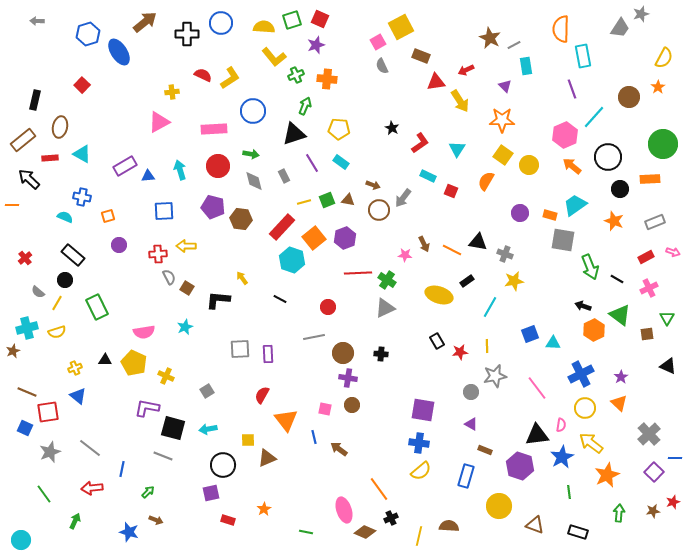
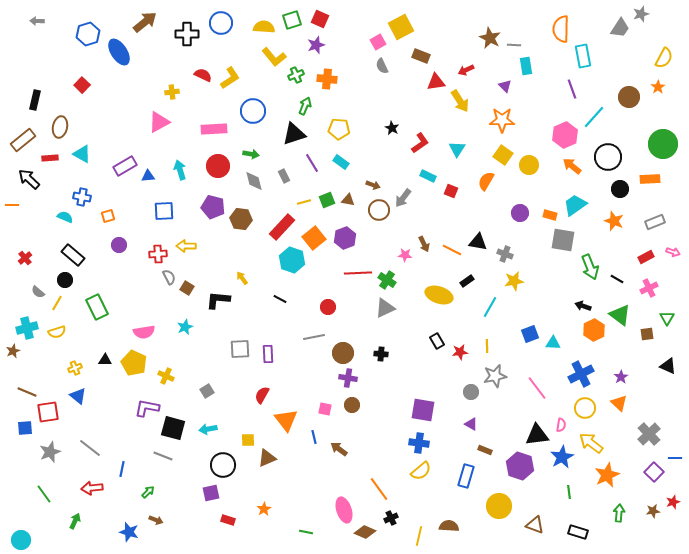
gray line at (514, 45): rotated 32 degrees clockwise
blue square at (25, 428): rotated 28 degrees counterclockwise
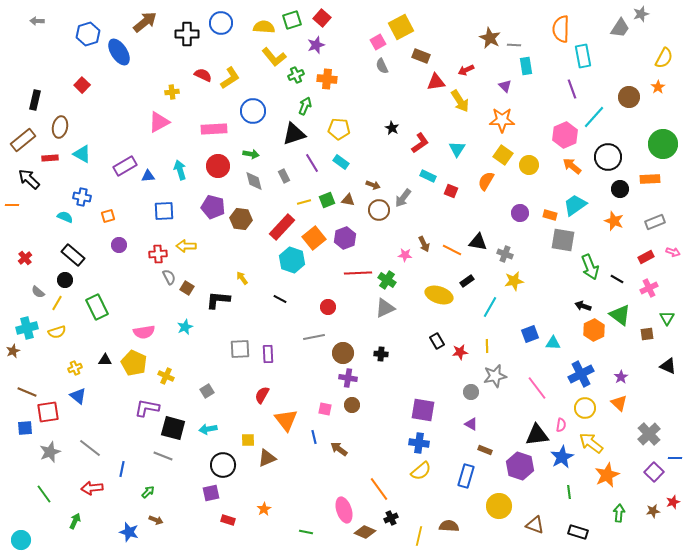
red square at (320, 19): moved 2 px right, 1 px up; rotated 18 degrees clockwise
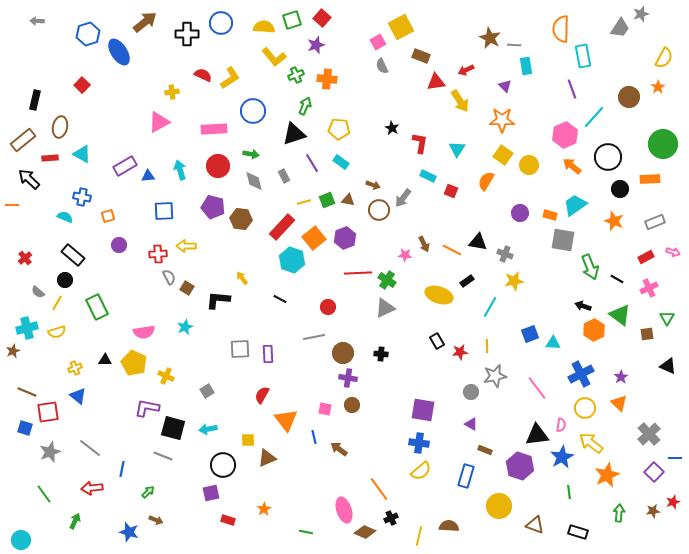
red L-shape at (420, 143): rotated 45 degrees counterclockwise
blue square at (25, 428): rotated 21 degrees clockwise
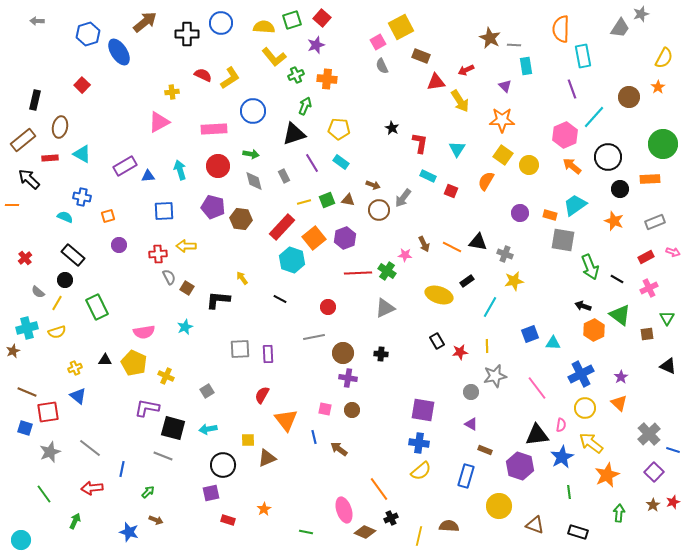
orange line at (452, 250): moved 3 px up
green cross at (387, 280): moved 9 px up
brown circle at (352, 405): moved 5 px down
blue line at (675, 458): moved 2 px left, 8 px up; rotated 16 degrees clockwise
brown star at (653, 511): moved 6 px up; rotated 24 degrees counterclockwise
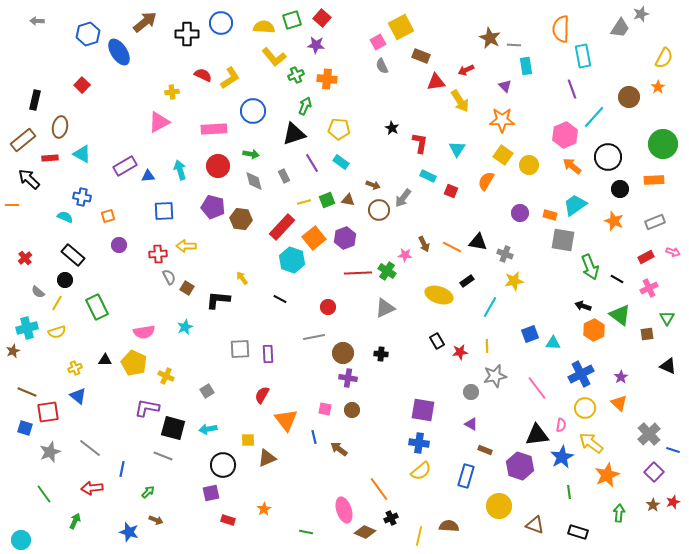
purple star at (316, 45): rotated 24 degrees clockwise
orange rectangle at (650, 179): moved 4 px right, 1 px down
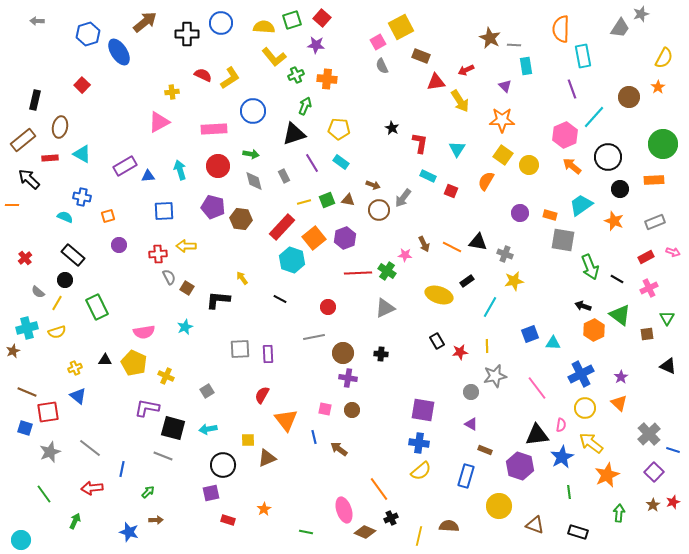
cyan trapezoid at (575, 205): moved 6 px right
brown arrow at (156, 520): rotated 24 degrees counterclockwise
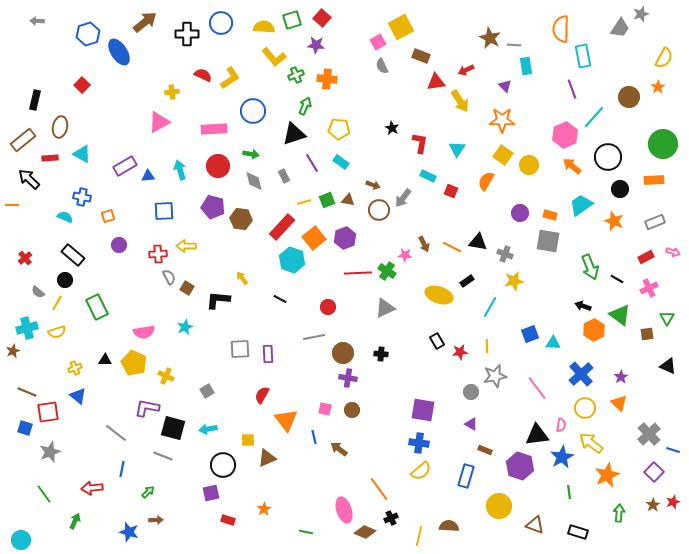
gray square at (563, 240): moved 15 px left, 1 px down
blue cross at (581, 374): rotated 15 degrees counterclockwise
gray line at (90, 448): moved 26 px right, 15 px up
